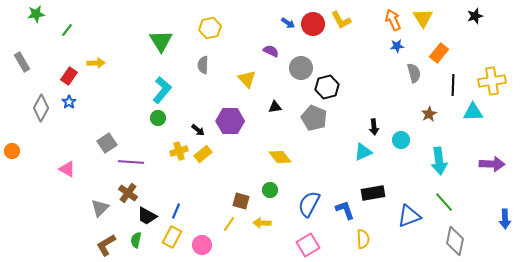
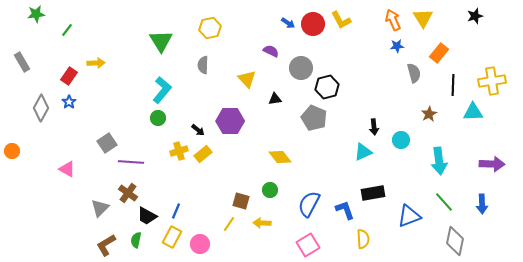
black triangle at (275, 107): moved 8 px up
blue arrow at (505, 219): moved 23 px left, 15 px up
pink circle at (202, 245): moved 2 px left, 1 px up
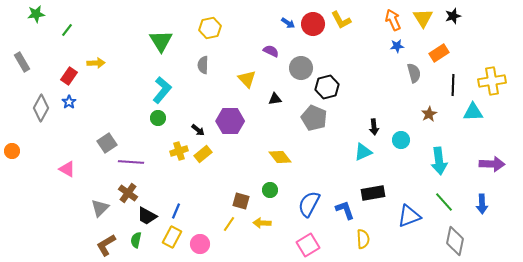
black star at (475, 16): moved 22 px left
orange rectangle at (439, 53): rotated 18 degrees clockwise
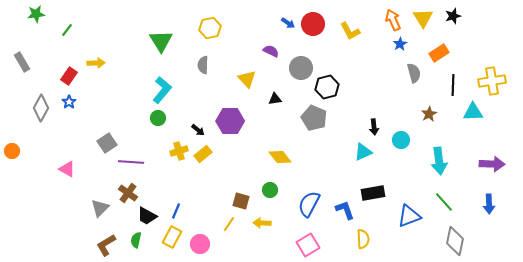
yellow L-shape at (341, 20): moved 9 px right, 11 px down
blue star at (397, 46): moved 3 px right, 2 px up; rotated 24 degrees counterclockwise
blue arrow at (482, 204): moved 7 px right
